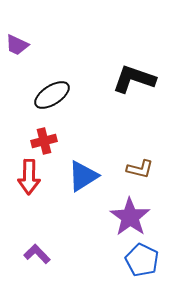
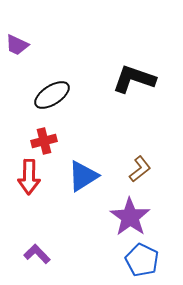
brown L-shape: rotated 52 degrees counterclockwise
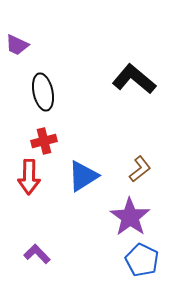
black L-shape: rotated 21 degrees clockwise
black ellipse: moved 9 px left, 3 px up; rotated 69 degrees counterclockwise
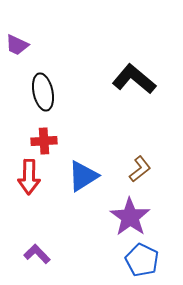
red cross: rotated 10 degrees clockwise
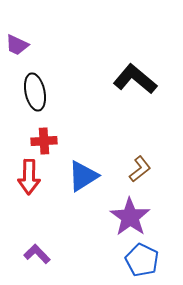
black L-shape: moved 1 px right
black ellipse: moved 8 px left
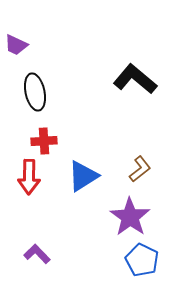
purple trapezoid: moved 1 px left
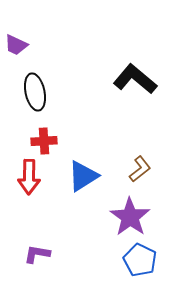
purple L-shape: rotated 36 degrees counterclockwise
blue pentagon: moved 2 px left
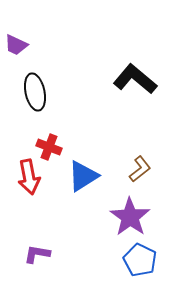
red cross: moved 5 px right, 6 px down; rotated 25 degrees clockwise
red arrow: rotated 12 degrees counterclockwise
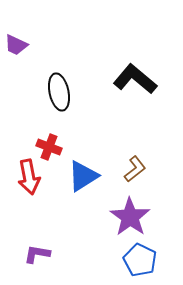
black ellipse: moved 24 px right
brown L-shape: moved 5 px left
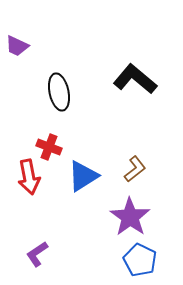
purple trapezoid: moved 1 px right, 1 px down
purple L-shape: rotated 44 degrees counterclockwise
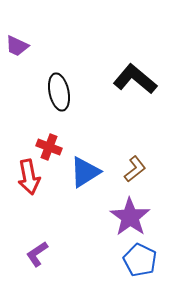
blue triangle: moved 2 px right, 4 px up
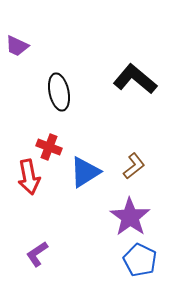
brown L-shape: moved 1 px left, 3 px up
